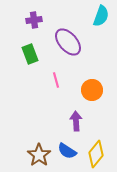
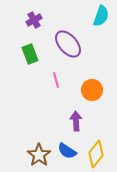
purple cross: rotated 21 degrees counterclockwise
purple ellipse: moved 2 px down
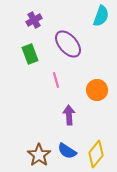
orange circle: moved 5 px right
purple arrow: moved 7 px left, 6 px up
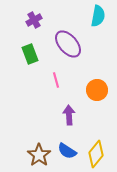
cyan semicircle: moved 3 px left; rotated 10 degrees counterclockwise
